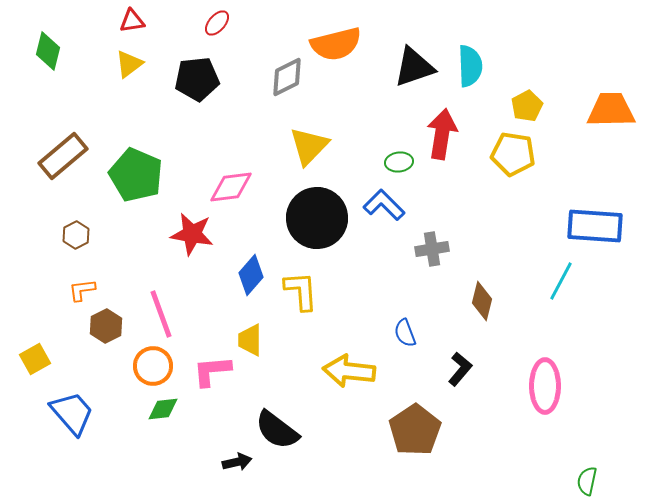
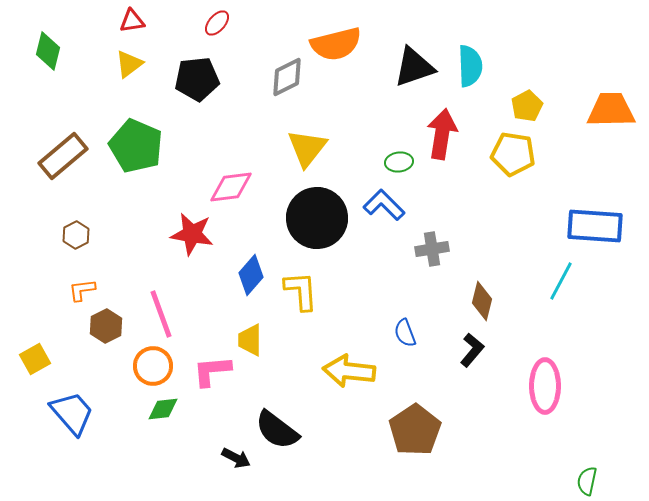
yellow triangle at (309, 146): moved 2 px left, 2 px down; rotated 6 degrees counterclockwise
green pentagon at (136, 175): moved 29 px up
black L-shape at (460, 369): moved 12 px right, 19 px up
black arrow at (237, 462): moved 1 px left, 4 px up; rotated 40 degrees clockwise
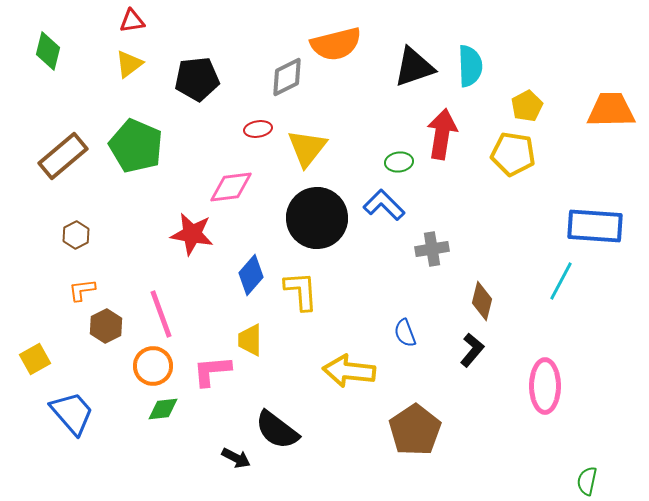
red ellipse at (217, 23): moved 41 px right, 106 px down; rotated 40 degrees clockwise
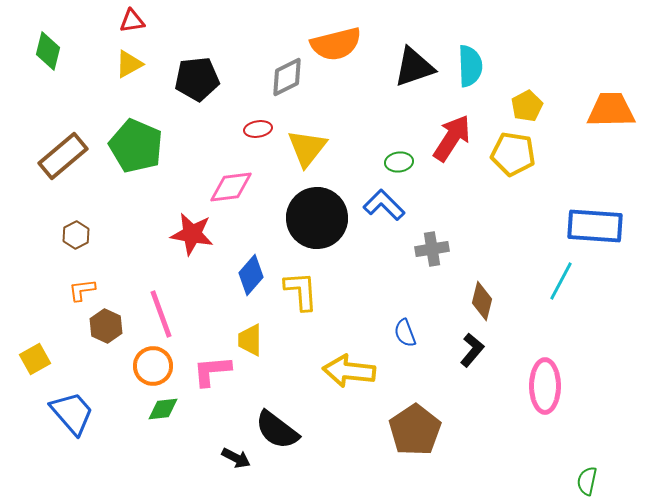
yellow triangle at (129, 64): rotated 8 degrees clockwise
red arrow at (442, 134): moved 10 px right, 4 px down; rotated 24 degrees clockwise
brown hexagon at (106, 326): rotated 8 degrees counterclockwise
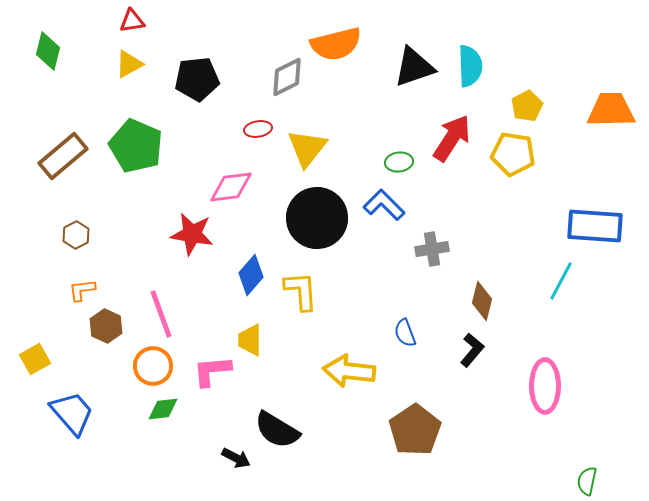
black semicircle at (277, 430): rotated 6 degrees counterclockwise
